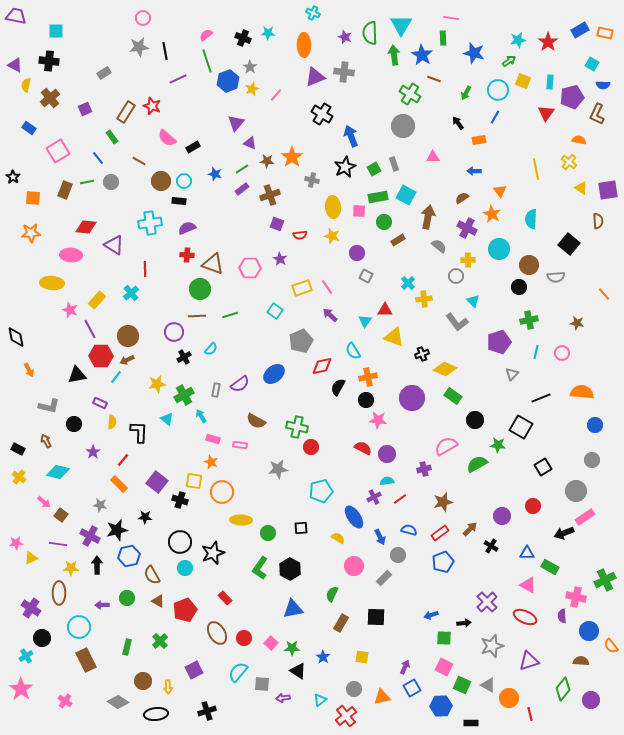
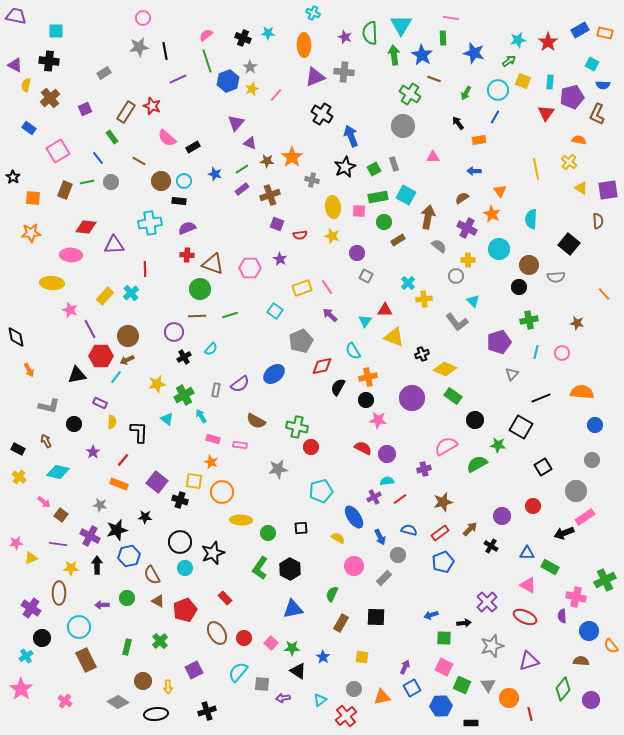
purple triangle at (114, 245): rotated 35 degrees counterclockwise
yellow rectangle at (97, 300): moved 8 px right, 4 px up
orange rectangle at (119, 484): rotated 24 degrees counterclockwise
gray triangle at (488, 685): rotated 28 degrees clockwise
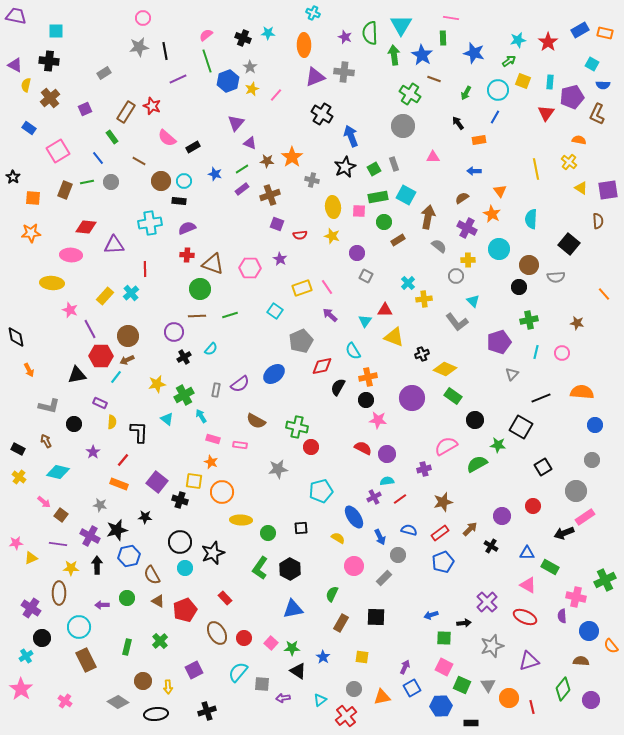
red line at (530, 714): moved 2 px right, 7 px up
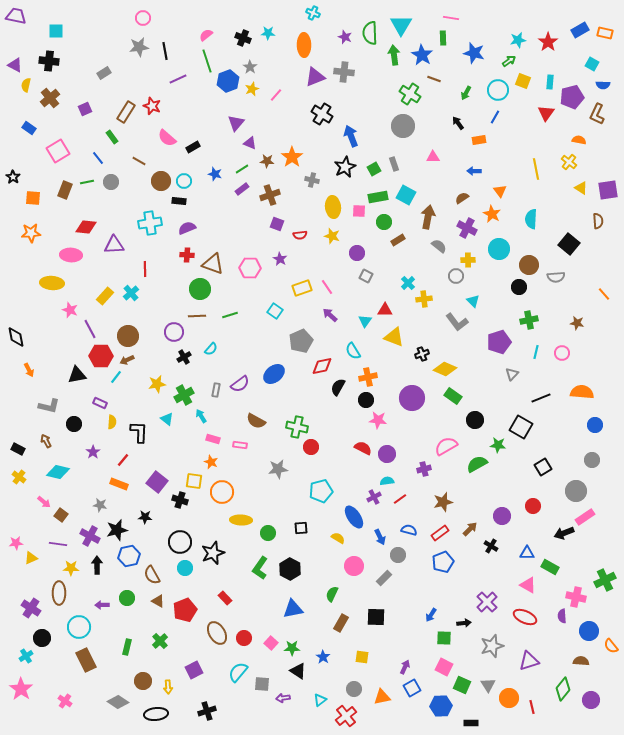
blue arrow at (431, 615): rotated 40 degrees counterclockwise
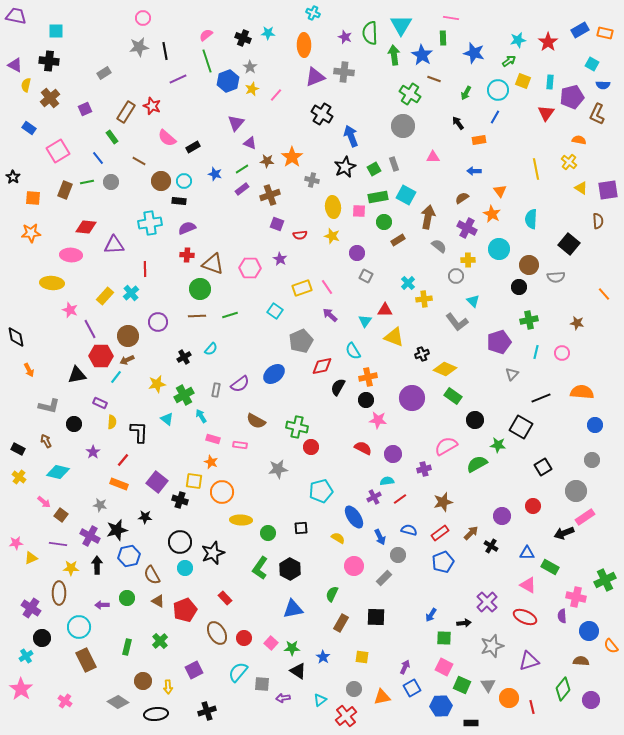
purple circle at (174, 332): moved 16 px left, 10 px up
purple circle at (387, 454): moved 6 px right
brown arrow at (470, 529): moved 1 px right, 4 px down
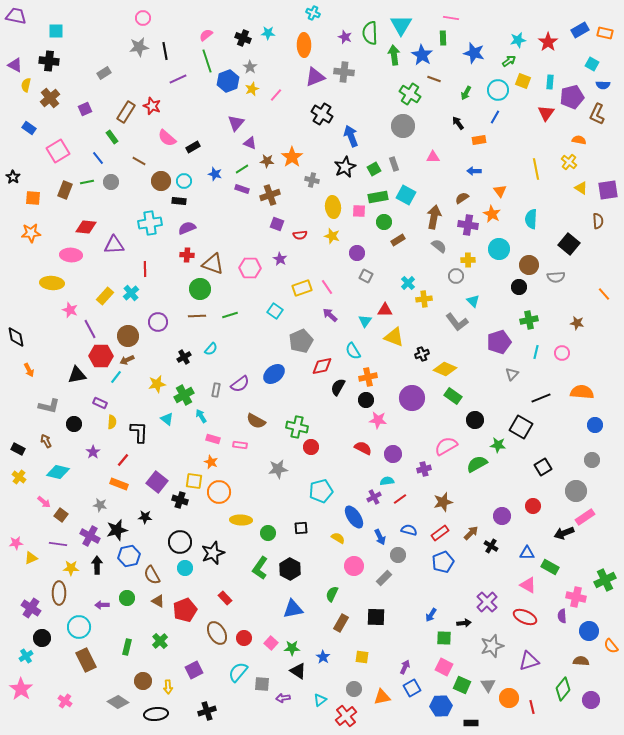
purple rectangle at (242, 189): rotated 56 degrees clockwise
brown arrow at (428, 217): moved 6 px right
purple cross at (467, 228): moved 1 px right, 3 px up; rotated 18 degrees counterclockwise
orange circle at (222, 492): moved 3 px left
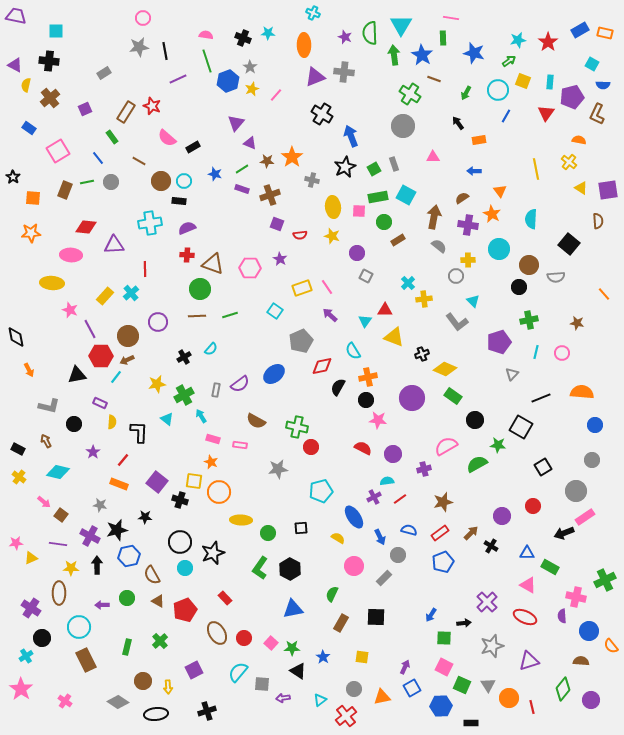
pink semicircle at (206, 35): rotated 48 degrees clockwise
blue line at (495, 117): moved 11 px right, 1 px up
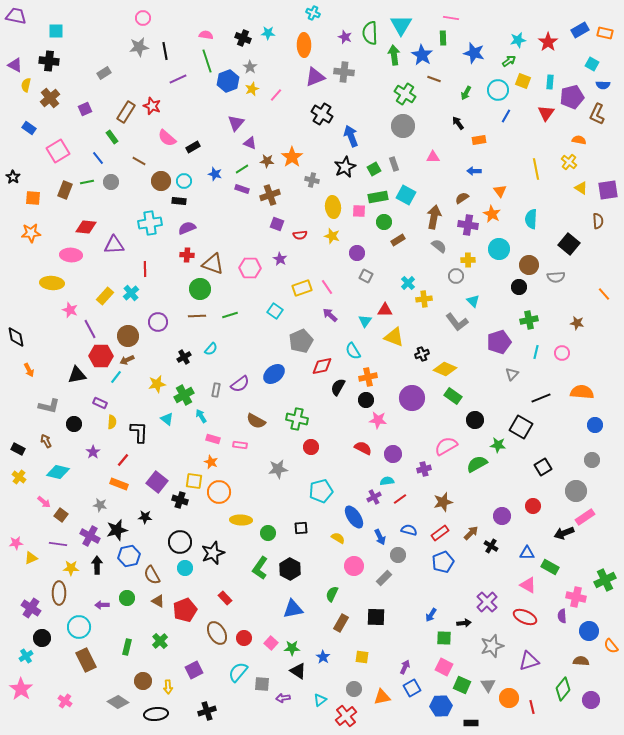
green cross at (410, 94): moved 5 px left
green cross at (297, 427): moved 8 px up
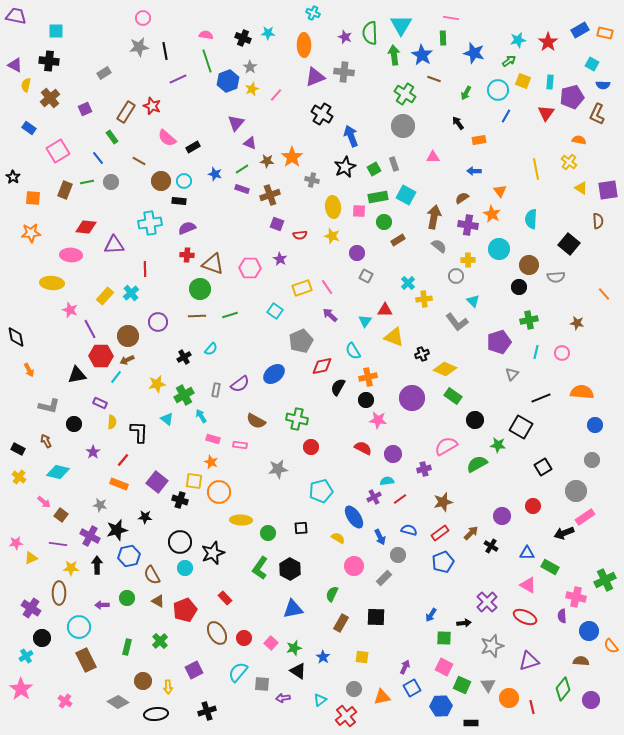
green star at (292, 648): moved 2 px right; rotated 14 degrees counterclockwise
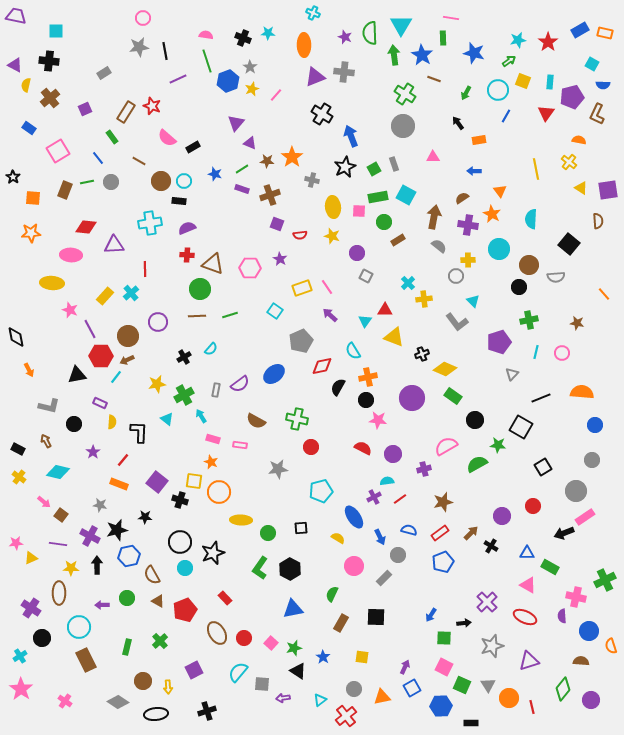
orange semicircle at (611, 646): rotated 21 degrees clockwise
cyan cross at (26, 656): moved 6 px left
